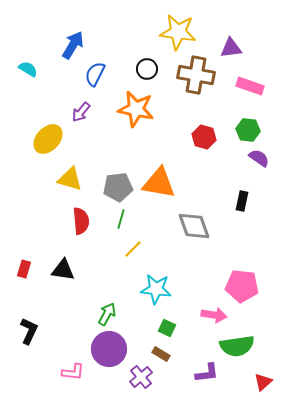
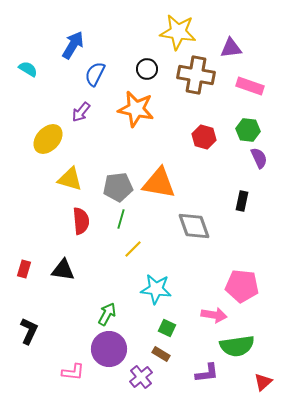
purple semicircle: rotated 30 degrees clockwise
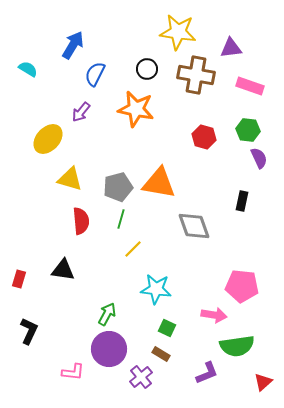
gray pentagon: rotated 8 degrees counterclockwise
red rectangle: moved 5 px left, 10 px down
purple L-shape: rotated 15 degrees counterclockwise
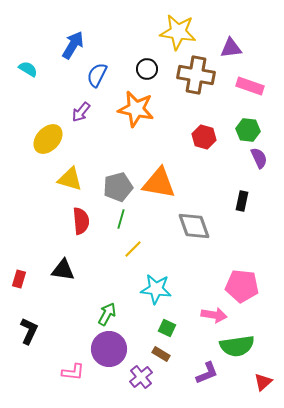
blue semicircle: moved 2 px right, 1 px down
